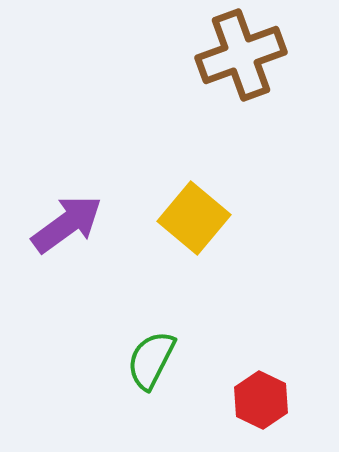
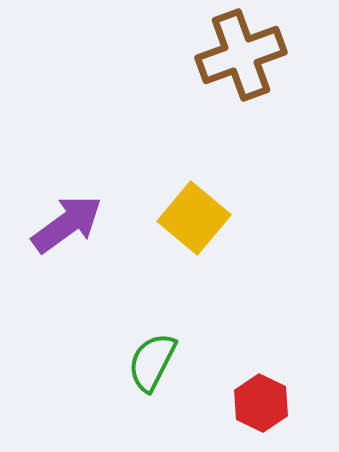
green semicircle: moved 1 px right, 2 px down
red hexagon: moved 3 px down
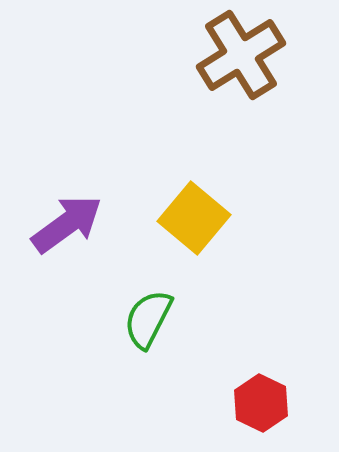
brown cross: rotated 12 degrees counterclockwise
green semicircle: moved 4 px left, 43 px up
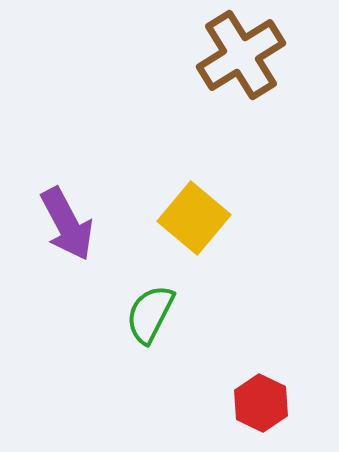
purple arrow: rotated 98 degrees clockwise
green semicircle: moved 2 px right, 5 px up
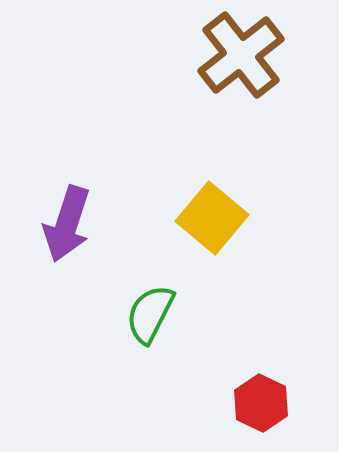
brown cross: rotated 6 degrees counterclockwise
yellow square: moved 18 px right
purple arrow: rotated 46 degrees clockwise
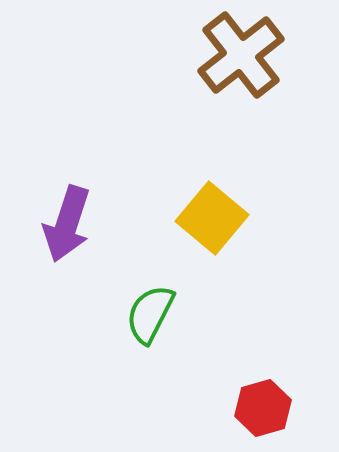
red hexagon: moved 2 px right, 5 px down; rotated 18 degrees clockwise
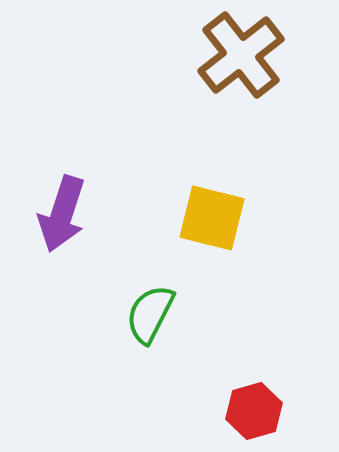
yellow square: rotated 26 degrees counterclockwise
purple arrow: moved 5 px left, 10 px up
red hexagon: moved 9 px left, 3 px down
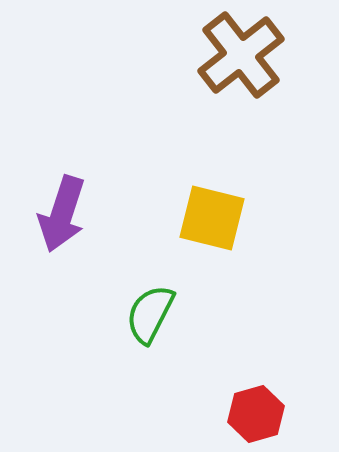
red hexagon: moved 2 px right, 3 px down
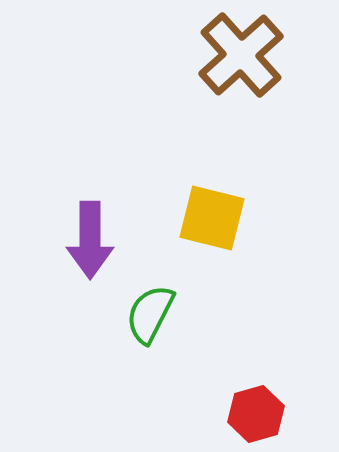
brown cross: rotated 4 degrees counterclockwise
purple arrow: moved 28 px right, 26 px down; rotated 18 degrees counterclockwise
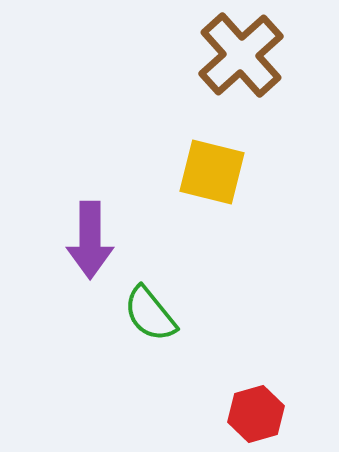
yellow square: moved 46 px up
green semicircle: rotated 66 degrees counterclockwise
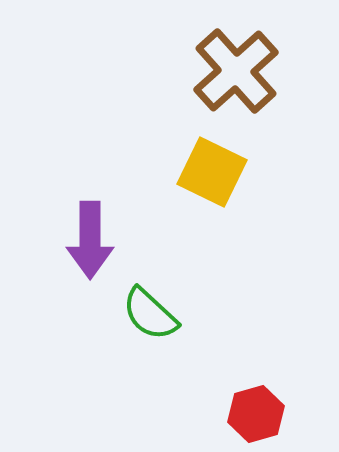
brown cross: moved 5 px left, 16 px down
yellow square: rotated 12 degrees clockwise
green semicircle: rotated 8 degrees counterclockwise
